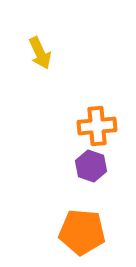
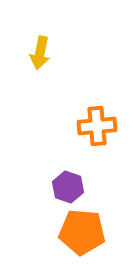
yellow arrow: rotated 36 degrees clockwise
purple hexagon: moved 23 px left, 21 px down
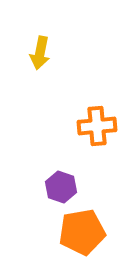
purple hexagon: moved 7 px left
orange pentagon: rotated 15 degrees counterclockwise
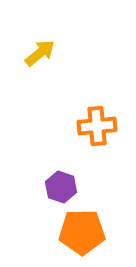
yellow arrow: rotated 140 degrees counterclockwise
orange pentagon: rotated 9 degrees clockwise
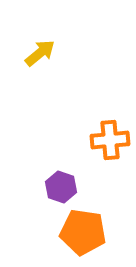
orange cross: moved 13 px right, 14 px down
orange pentagon: moved 1 px right; rotated 9 degrees clockwise
